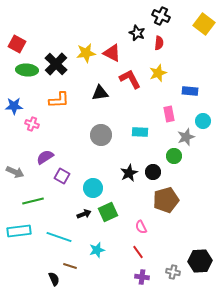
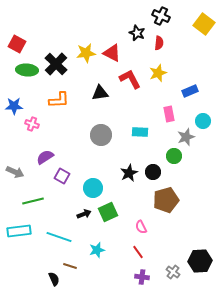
blue rectangle at (190, 91): rotated 28 degrees counterclockwise
gray cross at (173, 272): rotated 24 degrees clockwise
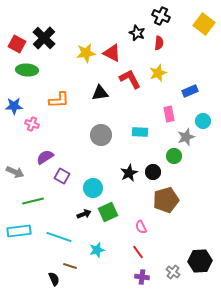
black cross at (56, 64): moved 12 px left, 26 px up
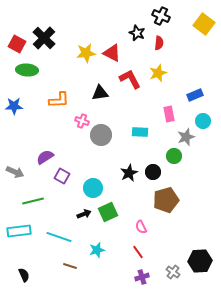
blue rectangle at (190, 91): moved 5 px right, 4 px down
pink cross at (32, 124): moved 50 px right, 3 px up
purple cross at (142, 277): rotated 24 degrees counterclockwise
black semicircle at (54, 279): moved 30 px left, 4 px up
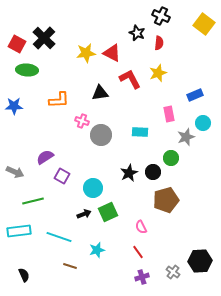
cyan circle at (203, 121): moved 2 px down
green circle at (174, 156): moved 3 px left, 2 px down
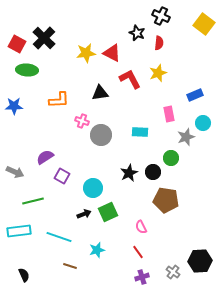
brown pentagon at (166, 200): rotated 25 degrees clockwise
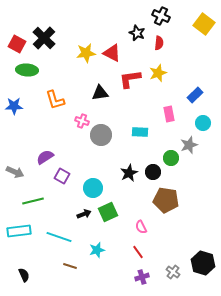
red L-shape at (130, 79): rotated 70 degrees counterclockwise
blue rectangle at (195, 95): rotated 21 degrees counterclockwise
orange L-shape at (59, 100): moved 4 px left; rotated 75 degrees clockwise
gray star at (186, 137): moved 3 px right, 8 px down
black hexagon at (200, 261): moved 3 px right, 2 px down; rotated 20 degrees clockwise
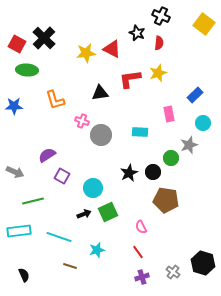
red triangle at (112, 53): moved 4 px up
purple semicircle at (45, 157): moved 2 px right, 2 px up
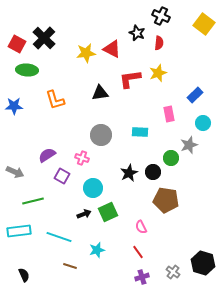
pink cross at (82, 121): moved 37 px down
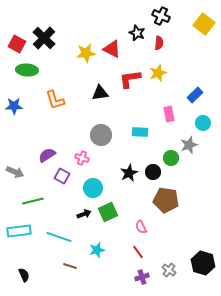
gray cross at (173, 272): moved 4 px left, 2 px up
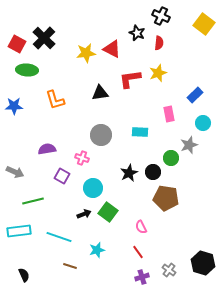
purple semicircle at (47, 155): moved 6 px up; rotated 24 degrees clockwise
brown pentagon at (166, 200): moved 2 px up
green square at (108, 212): rotated 30 degrees counterclockwise
